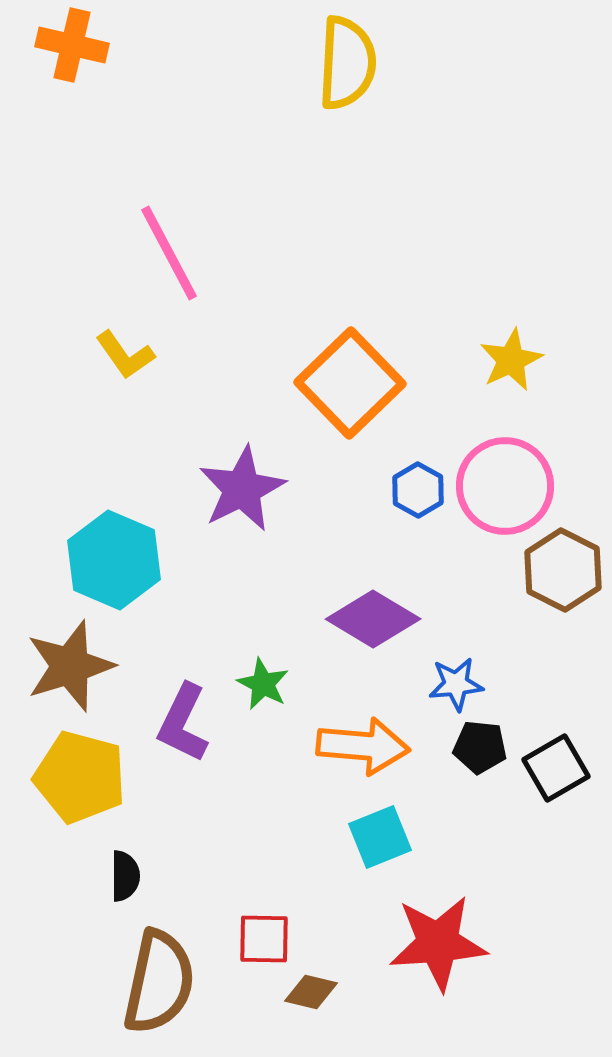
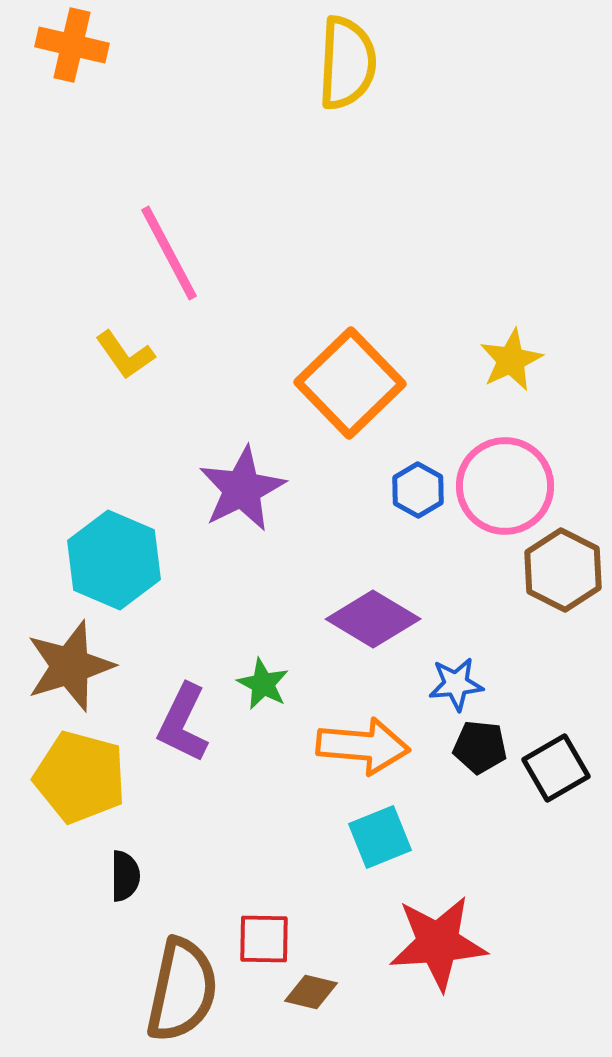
brown semicircle: moved 23 px right, 8 px down
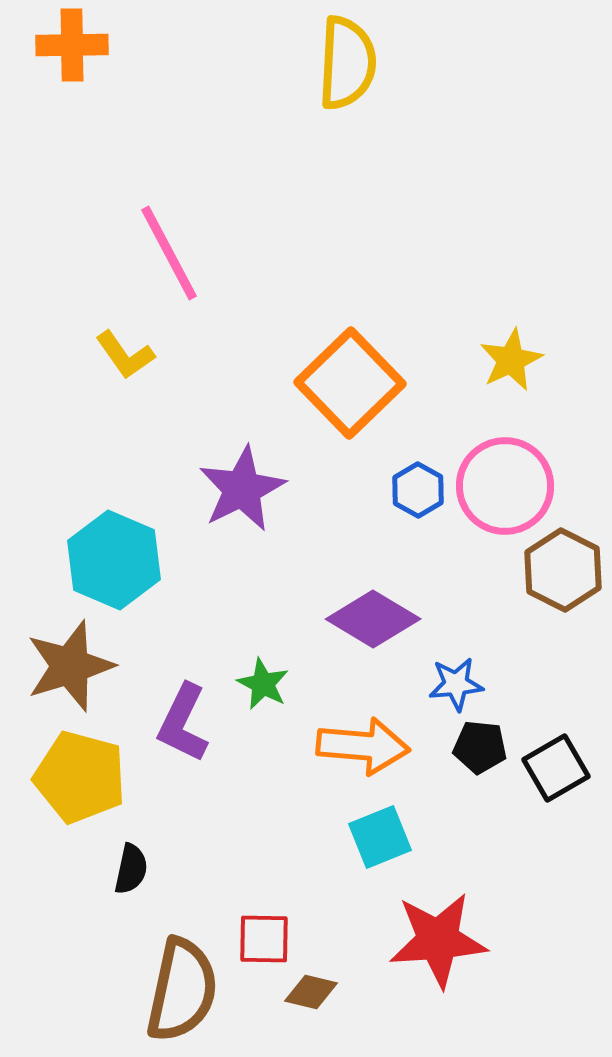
orange cross: rotated 14 degrees counterclockwise
black semicircle: moved 6 px right, 7 px up; rotated 12 degrees clockwise
red star: moved 3 px up
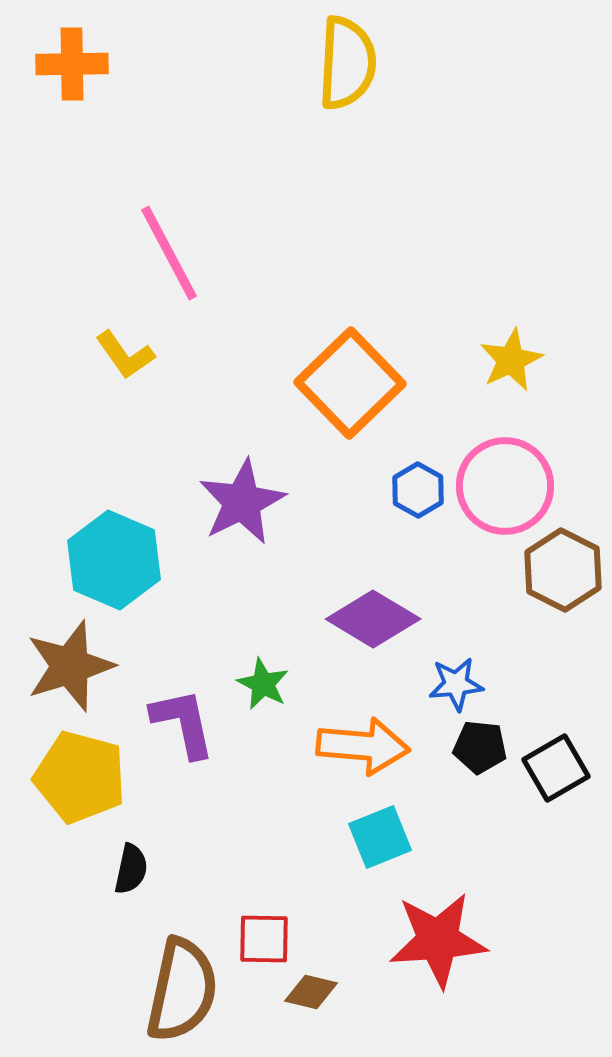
orange cross: moved 19 px down
purple star: moved 13 px down
purple L-shape: rotated 142 degrees clockwise
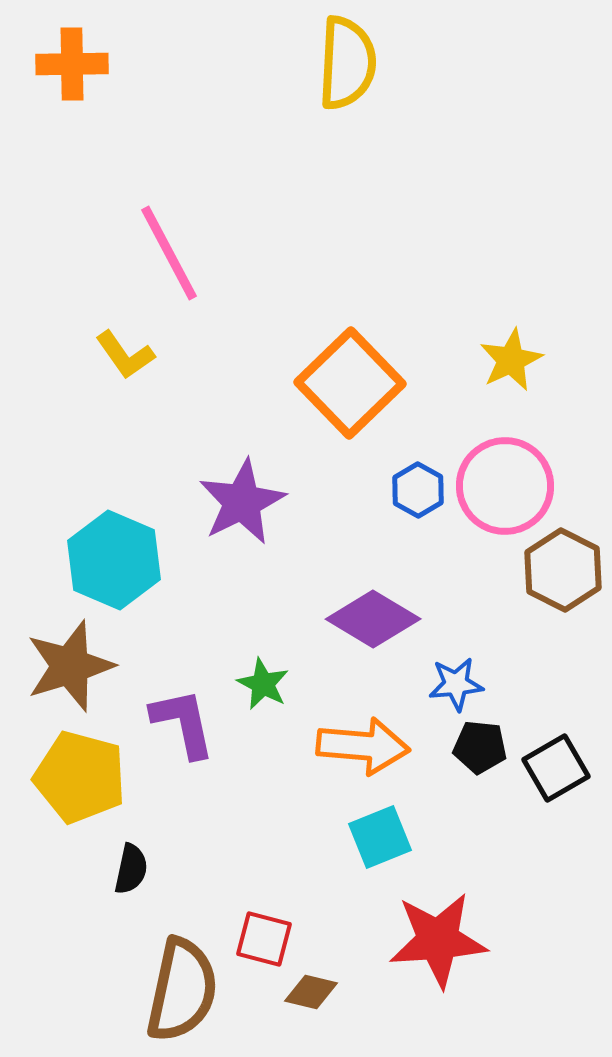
red square: rotated 14 degrees clockwise
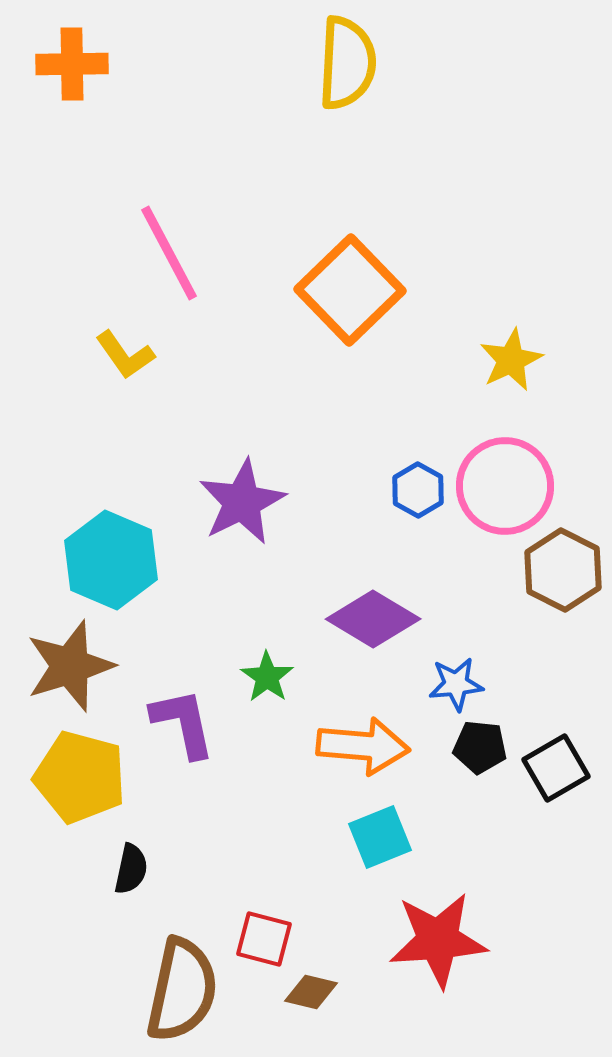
orange square: moved 93 px up
cyan hexagon: moved 3 px left
green star: moved 4 px right, 7 px up; rotated 8 degrees clockwise
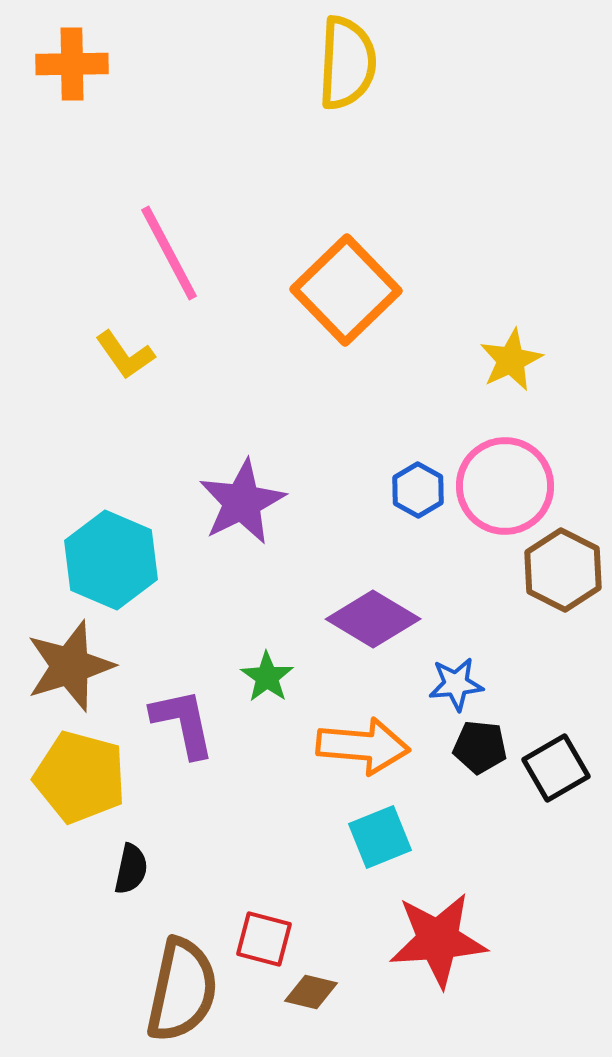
orange square: moved 4 px left
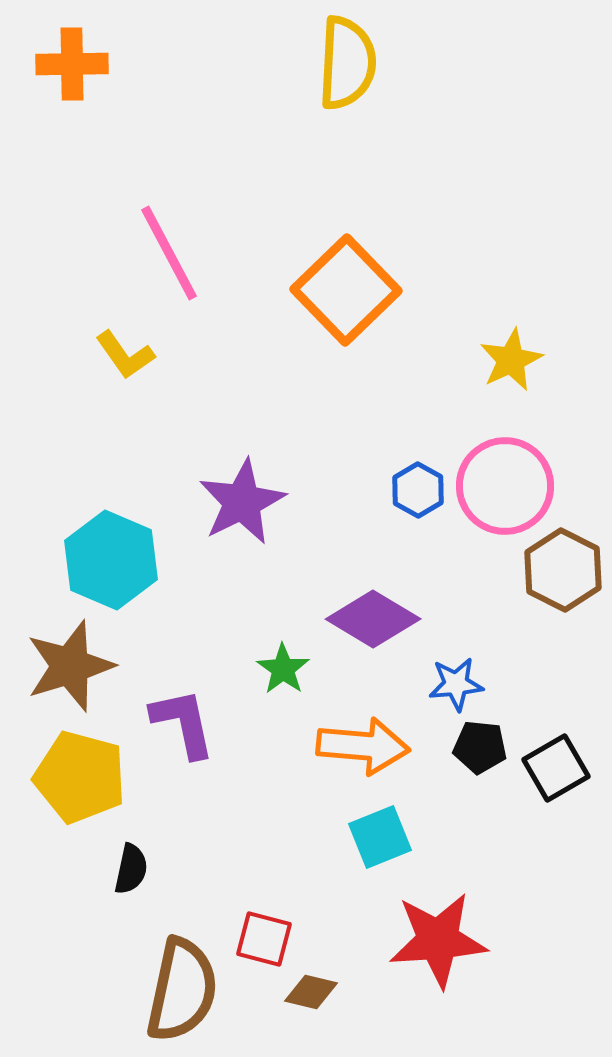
green star: moved 16 px right, 8 px up
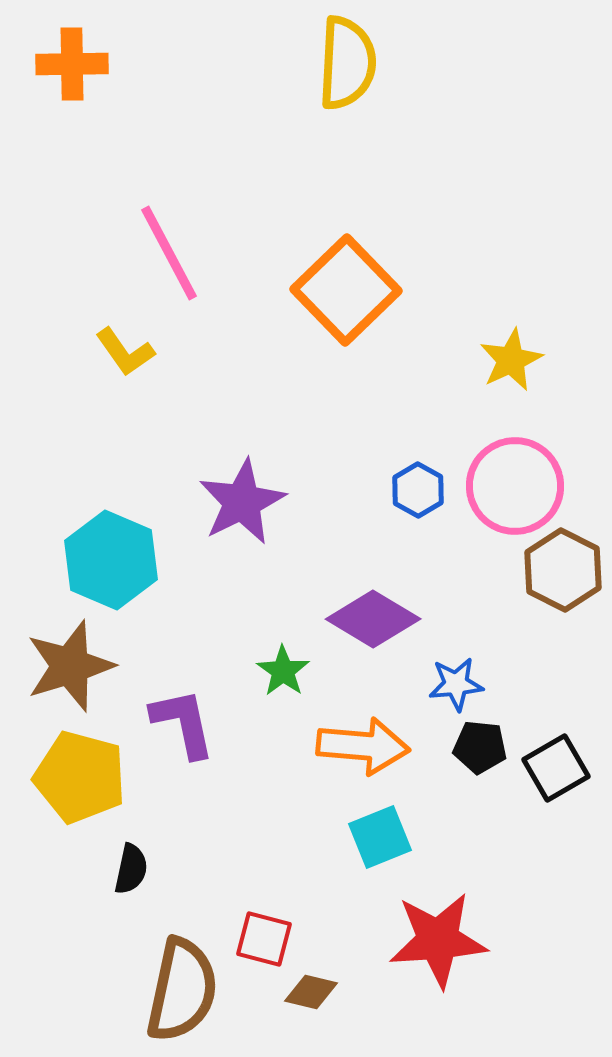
yellow L-shape: moved 3 px up
pink circle: moved 10 px right
green star: moved 2 px down
